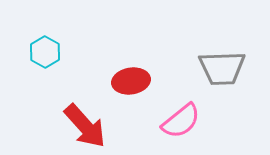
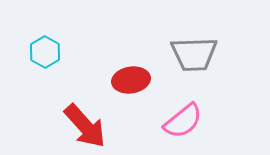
gray trapezoid: moved 28 px left, 14 px up
red ellipse: moved 1 px up
pink semicircle: moved 2 px right
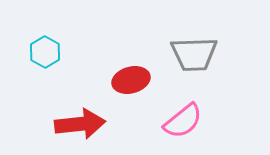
red ellipse: rotated 6 degrees counterclockwise
red arrow: moved 5 px left, 2 px up; rotated 54 degrees counterclockwise
